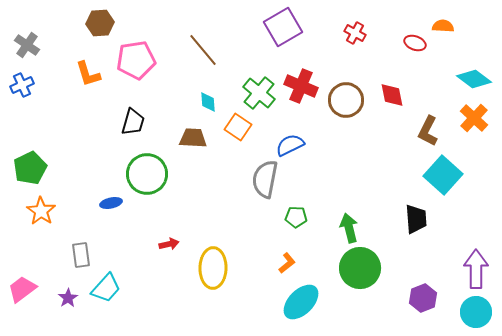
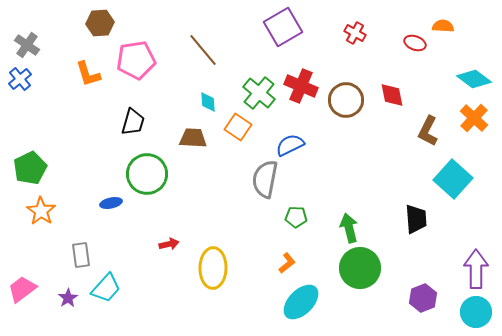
blue cross at (22, 85): moved 2 px left, 6 px up; rotated 15 degrees counterclockwise
cyan square at (443, 175): moved 10 px right, 4 px down
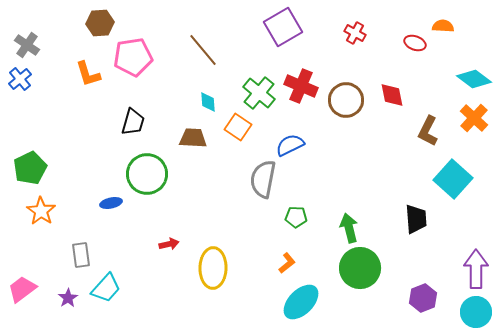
pink pentagon at (136, 60): moved 3 px left, 3 px up
gray semicircle at (265, 179): moved 2 px left
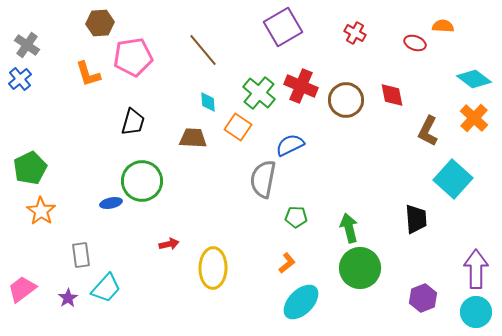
green circle at (147, 174): moved 5 px left, 7 px down
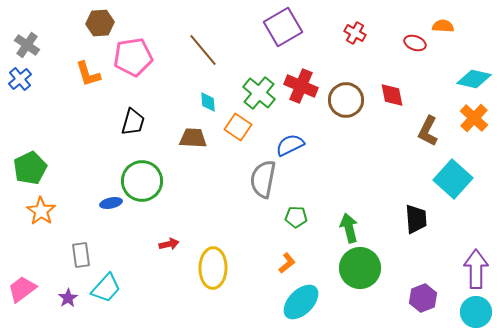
cyan diamond at (474, 79): rotated 24 degrees counterclockwise
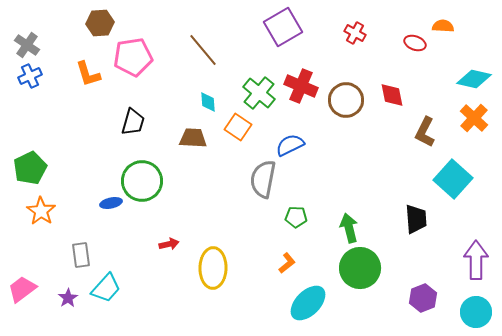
blue cross at (20, 79): moved 10 px right, 3 px up; rotated 15 degrees clockwise
brown L-shape at (428, 131): moved 3 px left, 1 px down
purple arrow at (476, 269): moved 9 px up
cyan ellipse at (301, 302): moved 7 px right, 1 px down
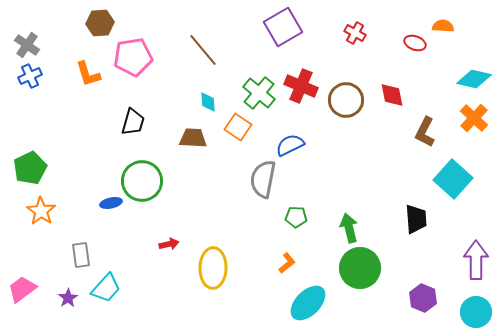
purple hexagon at (423, 298): rotated 16 degrees counterclockwise
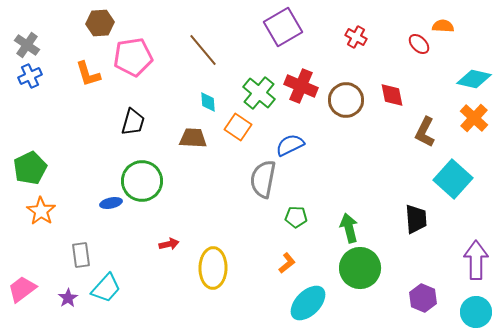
red cross at (355, 33): moved 1 px right, 4 px down
red ellipse at (415, 43): moved 4 px right, 1 px down; rotated 25 degrees clockwise
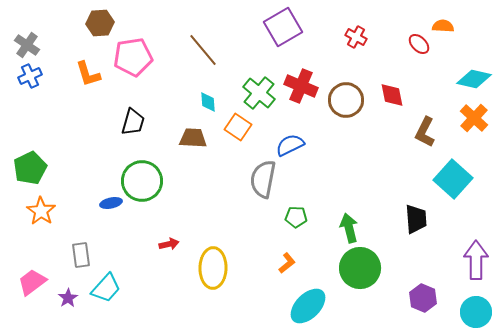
pink trapezoid at (22, 289): moved 10 px right, 7 px up
cyan ellipse at (308, 303): moved 3 px down
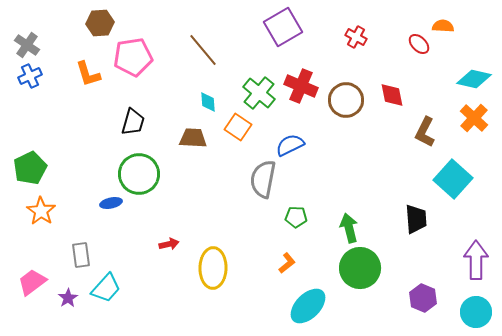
green circle at (142, 181): moved 3 px left, 7 px up
